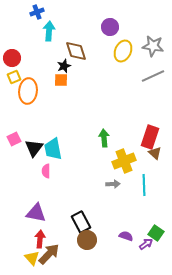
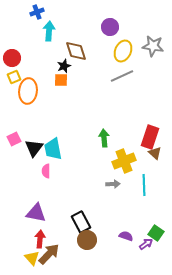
gray line: moved 31 px left
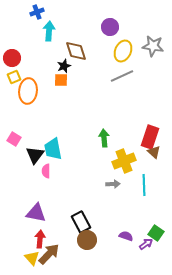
pink square: rotated 32 degrees counterclockwise
black triangle: moved 1 px right, 7 px down
brown triangle: moved 1 px left, 1 px up
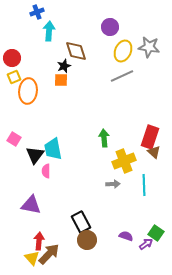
gray star: moved 4 px left, 1 px down
purple triangle: moved 5 px left, 8 px up
red arrow: moved 1 px left, 2 px down
